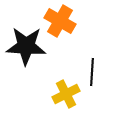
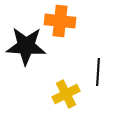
orange cross: rotated 24 degrees counterclockwise
black line: moved 6 px right
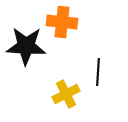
orange cross: moved 2 px right, 1 px down
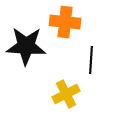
orange cross: moved 3 px right
black line: moved 7 px left, 12 px up
